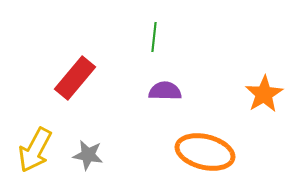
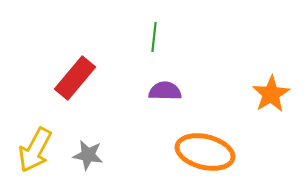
orange star: moved 7 px right
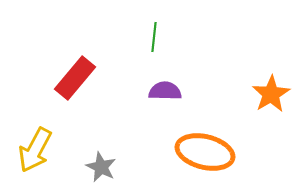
gray star: moved 13 px right, 12 px down; rotated 16 degrees clockwise
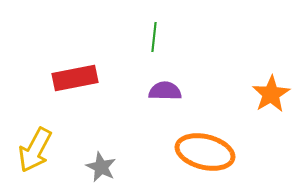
red rectangle: rotated 39 degrees clockwise
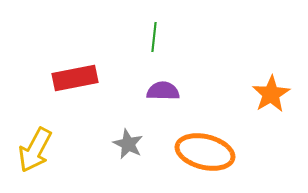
purple semicircle: moved 2 px left
gray star: moved 27 px right, 23 px up
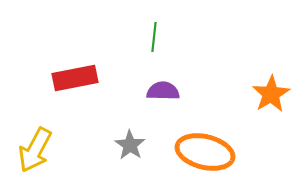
gray star: moved 2 px right, 1 px down; rotated 8 degrees clockwise
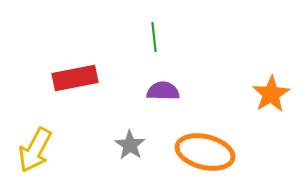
green line: rotated 12 degrees counterclockwise
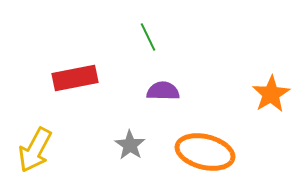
green line: moved 6 px left; rotated 20 degrees counterclockwise
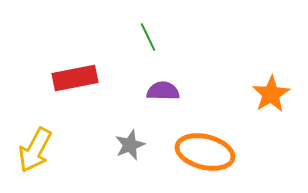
gray star: rotated 16 degrees clockwise
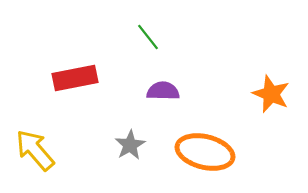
green line: rotated 12 degrees counterclockwise
orange star: rotated 18 degrees counterclockwise
gray star: rotated 8 degrees counterclockwise
yellow arrow: rotated 111 degrees clockwise
